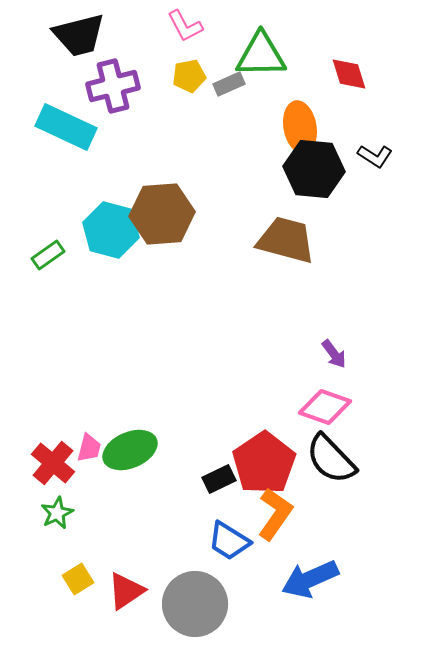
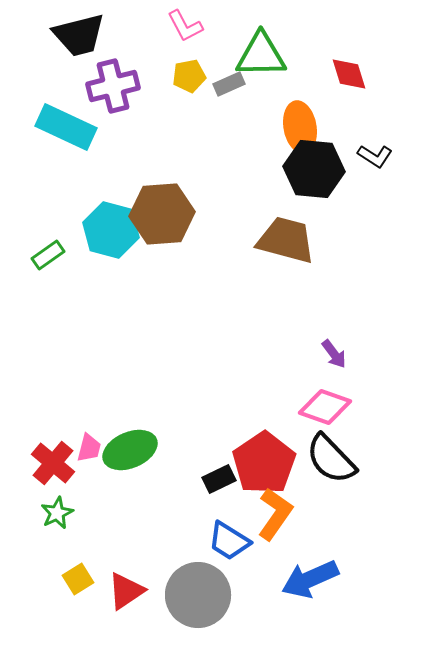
gray circle: moved 3 px right, 9 px up
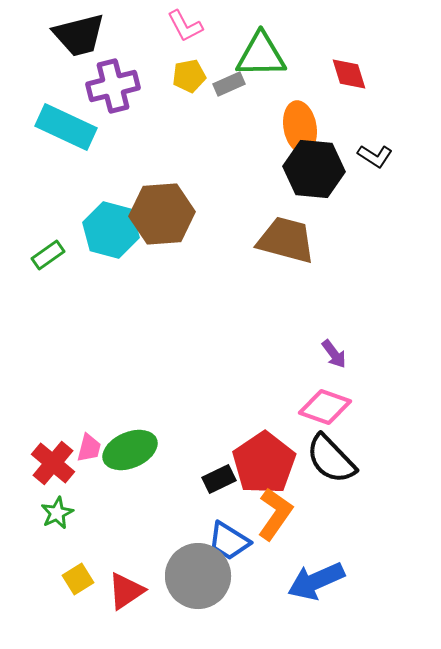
blue arrow: moved 6 px right, 2 px down
gray circle: moved 19 px up
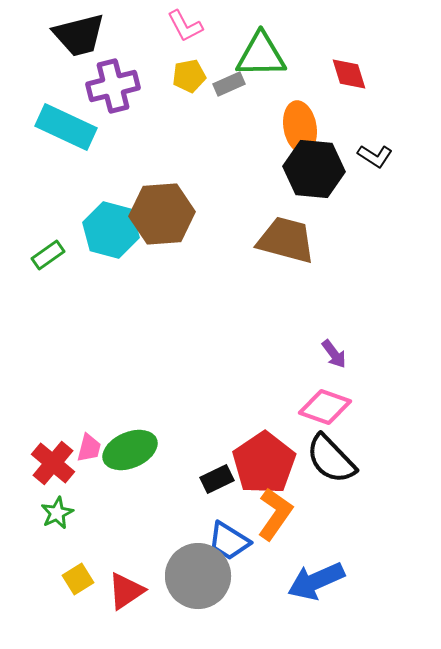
black rectangle: moved 2 px left
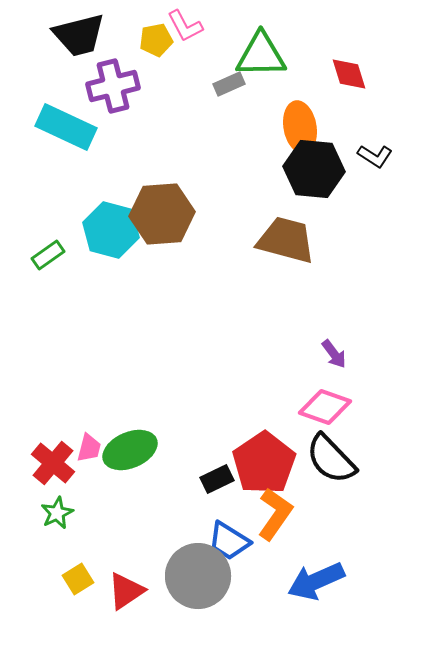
yellow pentagon: moved 33 px left, 36 px up
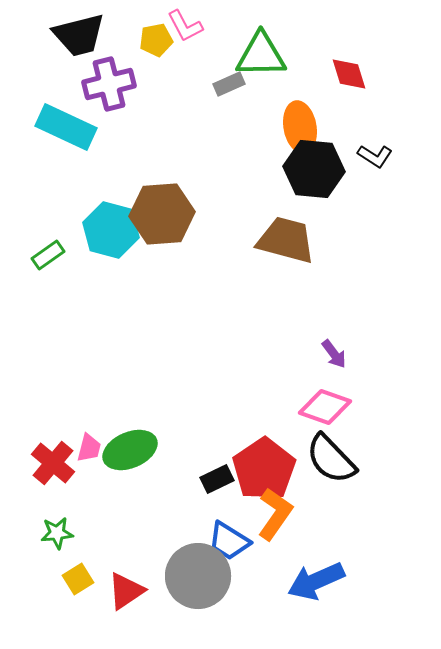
purple cross: moved 4 px left, 2 px up
red pentagon: moved 6 px down
green star: moved 20 px down; rotated 20 degrees clockwise
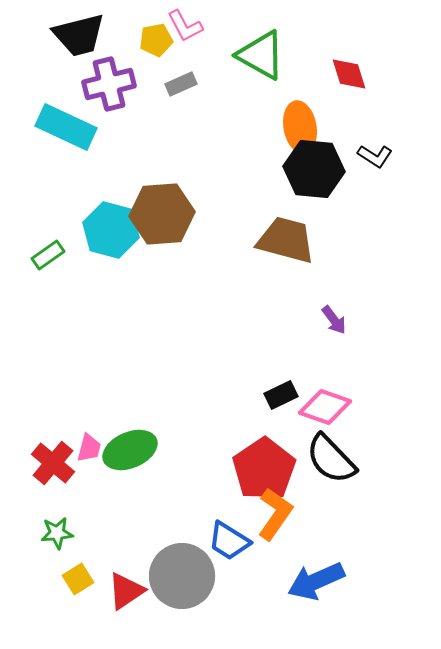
green triangle: rotated 30 degrees clockwise
gray rectangle: moved 48 px left
purple arrow: moved 34 px up
black rectangle: moved 64 px right, 84 px up
gray circle: moved 16 px left
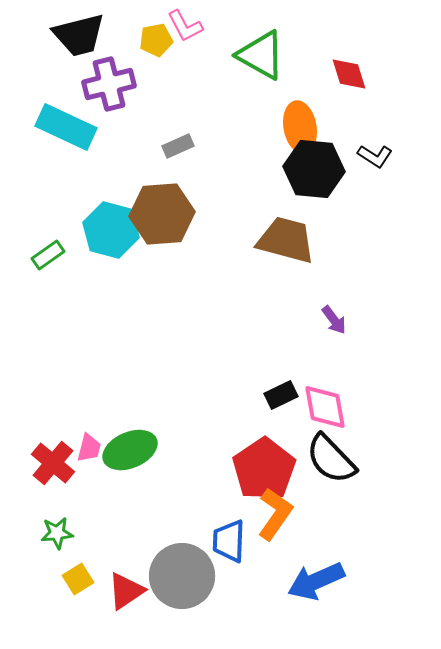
gray rectangle: moved 3 px left, 62 px down
pink diamond: rotated 60 degrees clockwise
blue trapezoid: rotated 60 degrees clockwise
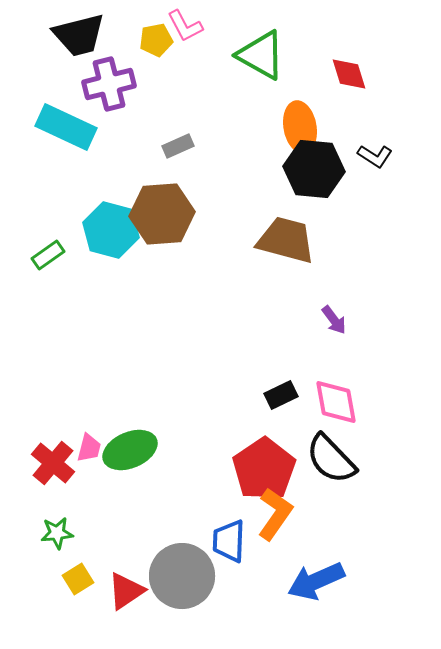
pink diamond: moved 11 px right, 5 px up
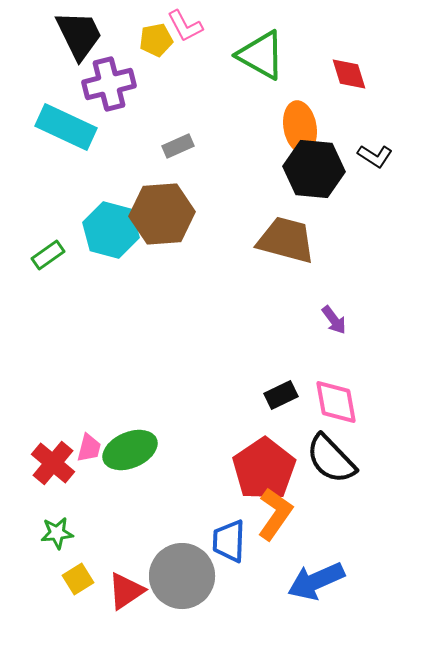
black trapezoid: rotated 102 degrees counterclockwise
